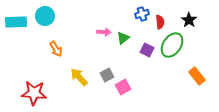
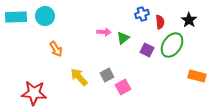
cyan rectangle: moved 5 px up
orange rectangle: rotated 36 degrees counterclockwise
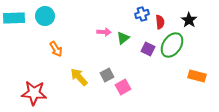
cyan rectangle: moved 2 px left, 1 px down
purple square: moved 1 px right, 1 px up
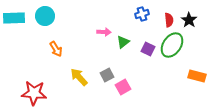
red semicircle: moved 9 px right, 2 px up
green triangle: moved 4 px down
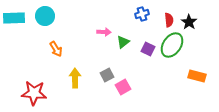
black star: moved 2 px down
yellow arrow: moved 4 px left, 1 px down; rotated 42 degrees clockwise
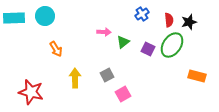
blue cross: rotated 16 degrees counterclockwise
black star: rotated 21 degrees clockwise
pink square: moved 7 px down
red star: moved 3 px left, 1 px up; rotated 10 degrees clockwise
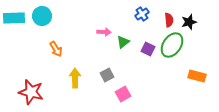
cyan circle: moved 3 px left
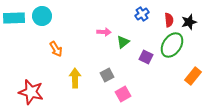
purple square: moved 2 px left, 8 px down
orange rectangle: moved 4 px left; rotated 66 degrees counterclockwise
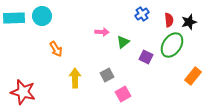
pink arrow: moved 2 px left
red star: moved 8 px left
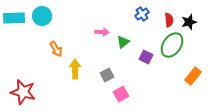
yellow arrow: moved 9 px up
pink square: moved 2 px left
